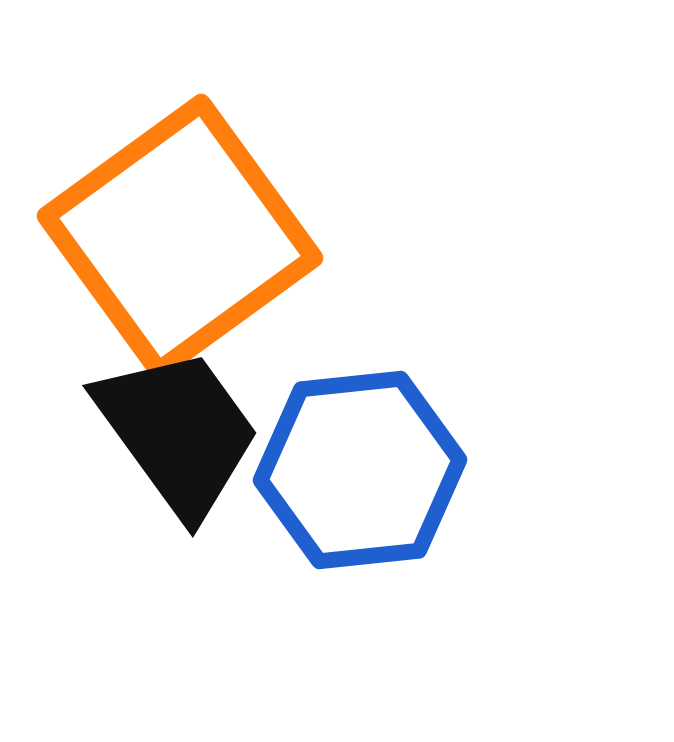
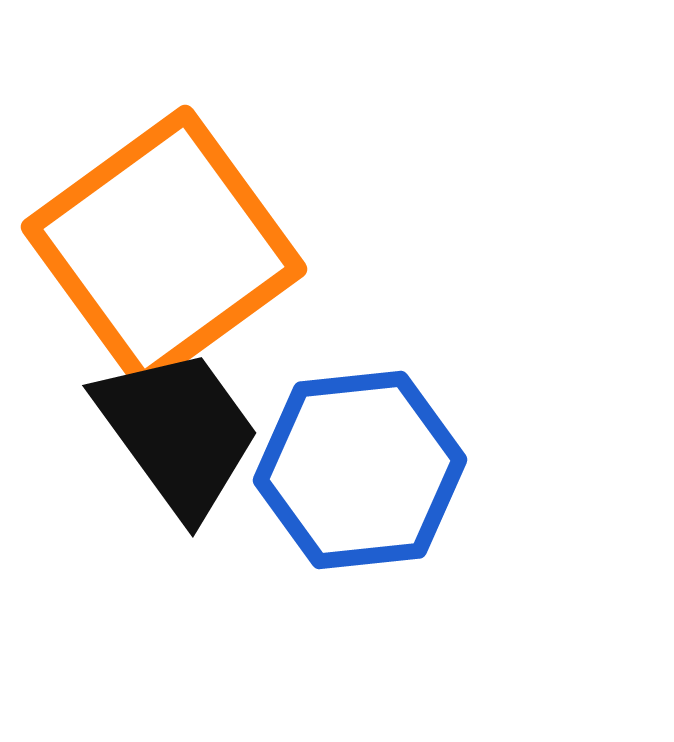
orange square: moved 16 px left, 11 px down
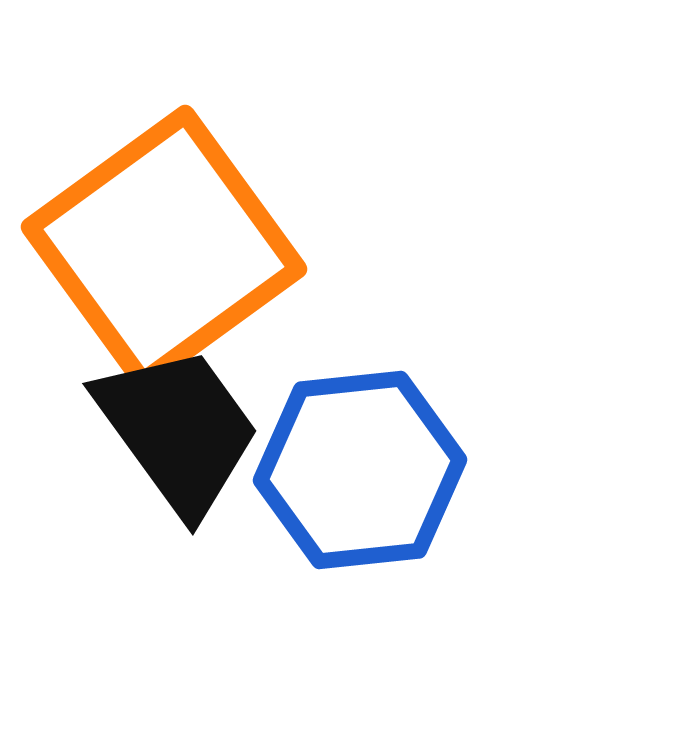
black trapezoid: moved 2 px up
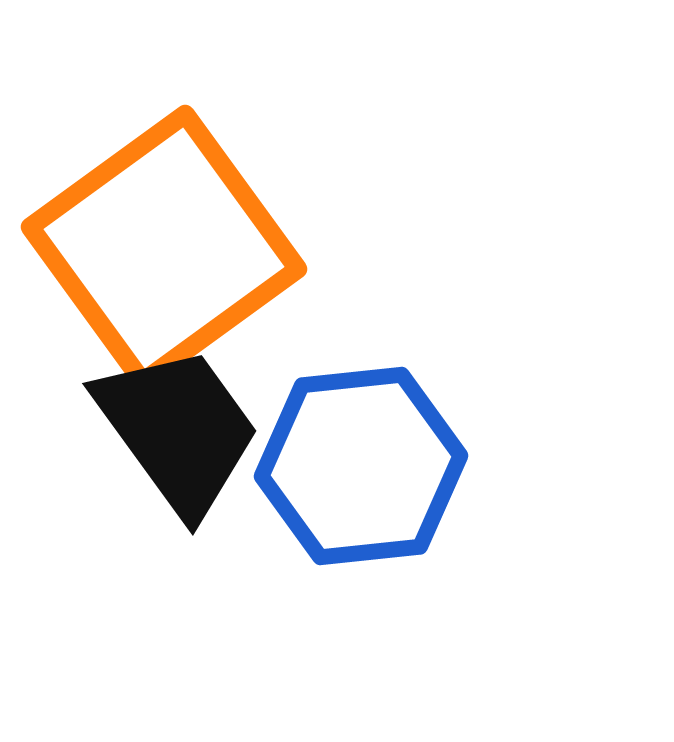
blue hexagon: moved 1 px right, 4 px up
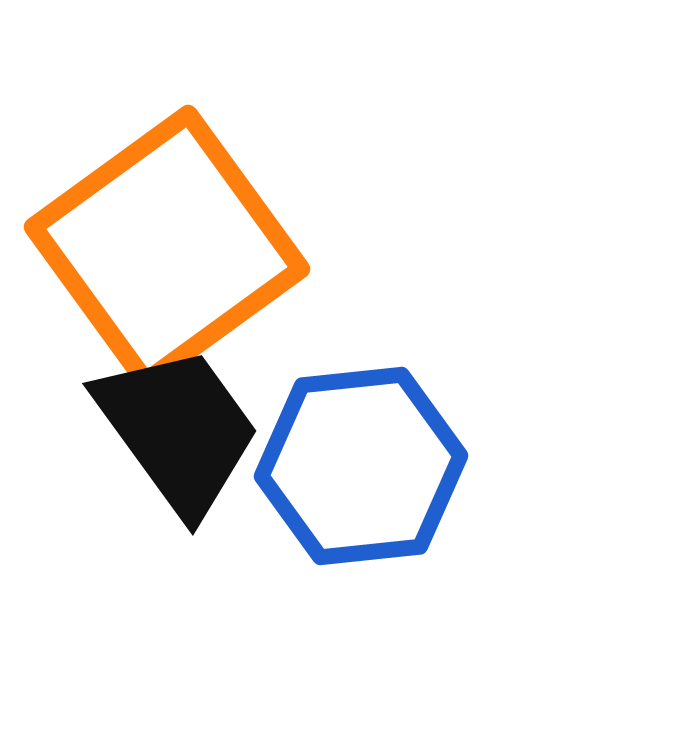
orange square: moved 3 px right
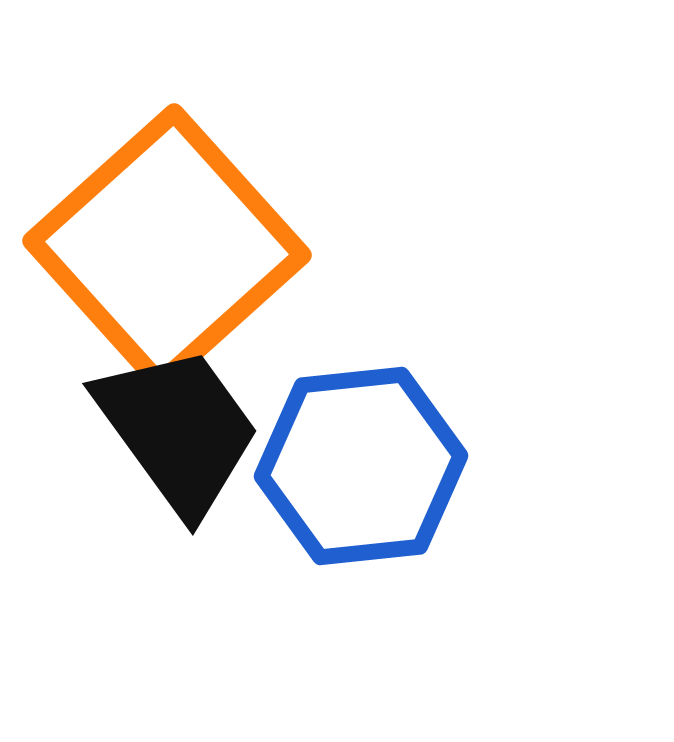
orange square: rotated 6 degrees counterclockwise
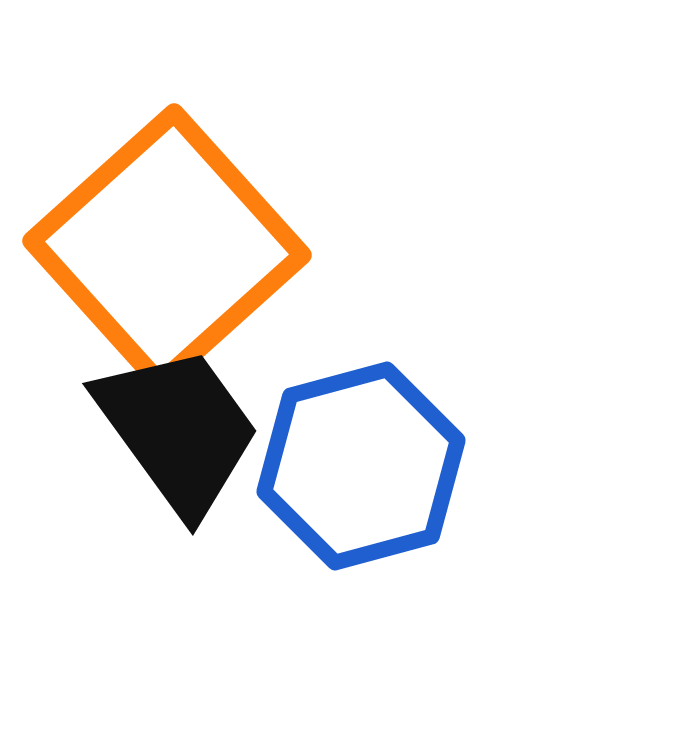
blue hexagon: rotated 9 degrees counterclockwise
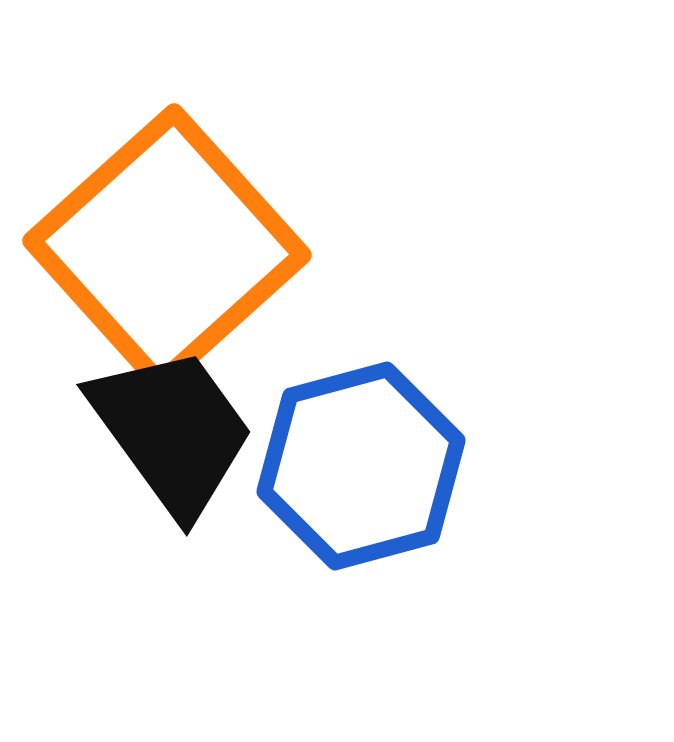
black trapezoid: moved 6 px left, 1 px down
